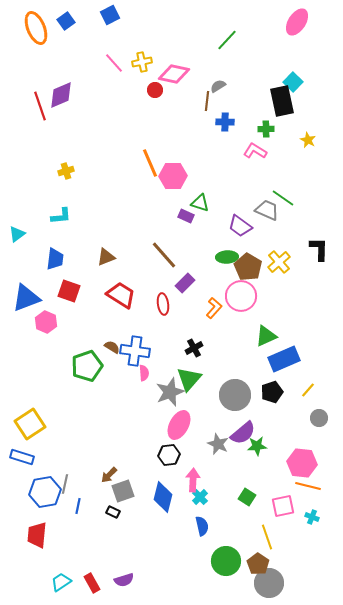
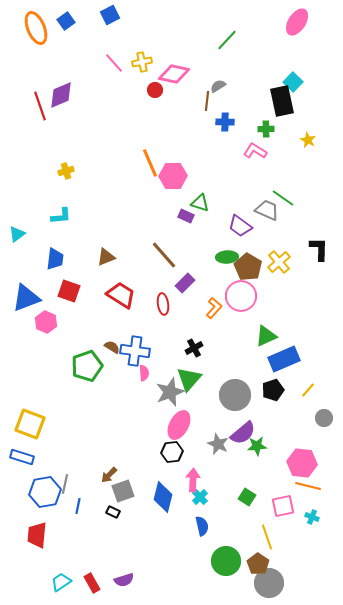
black pentagon at (272, 392): moved 1 px right, 2 px up
gray circle at (319, 418): moved 5 px right
yellow square at (30, 424): rotated 36 degrees counterclockwise
black hexagon at (169, 455): moved 3 px right, 3 px up
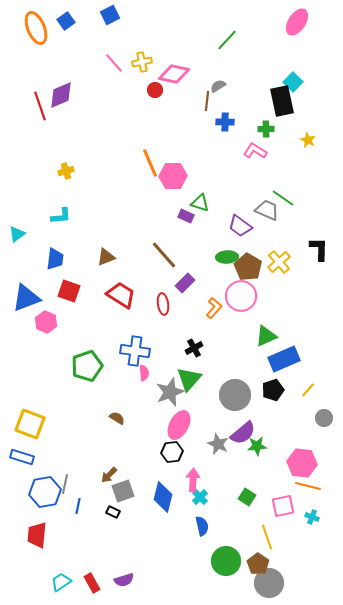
brown semicircle at (112, 347): moved 5 px right, 71 px down
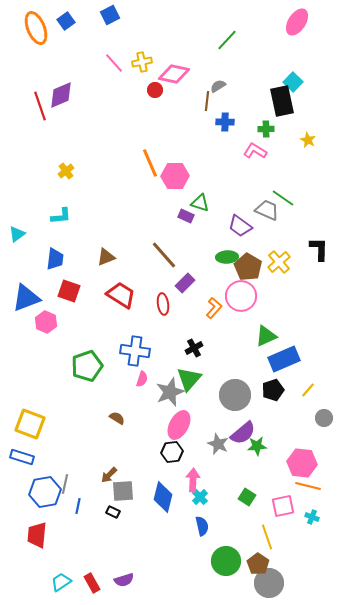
yellow cross at (66, 171): rotated 21 degrees counterclockwise
pink hexagon at (173, 176): moved 2 px right
pink semicircle at (144, 373): moved 2 px left, 6 px down; rotated 21 degrees clockwise
gray square at (123, 491): rotated 15 degrees clockwise
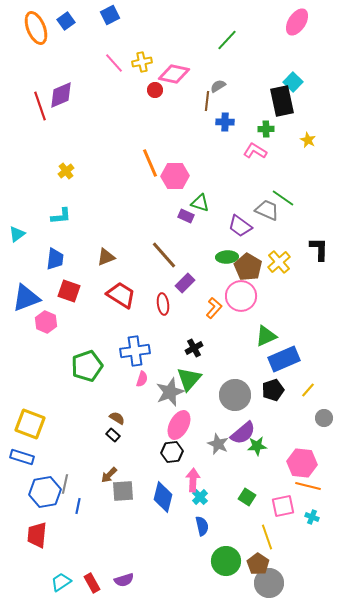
blue cross at (135, 351): rotated 16 degrees counterclockwise
black rectangle at (113, 512): moved 77 px up; rotated 16 degrees clockwise
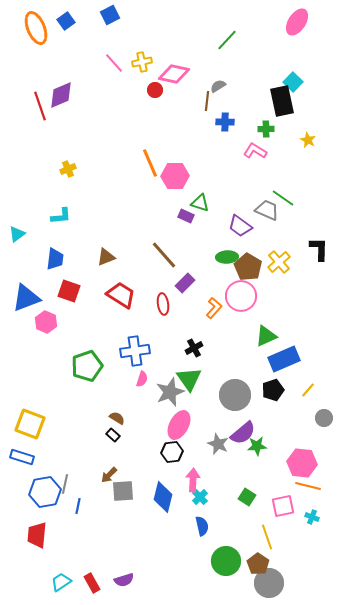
yellow cross at (66, 171): moved 2 px right, 2 px up; rotated 14 degrees clockwise
green triangle at (189, 379): rotated 16 degrees counterclockwise
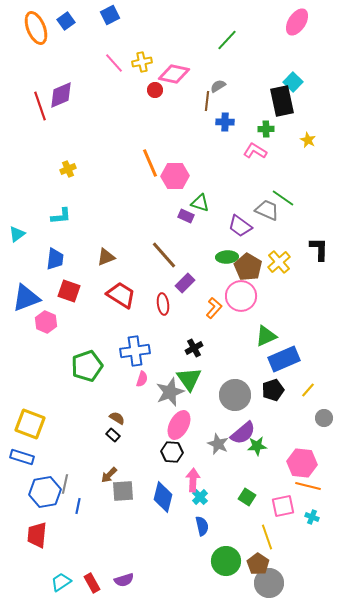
black hexagon at (172, 452): rotated 10 degrees clockwise
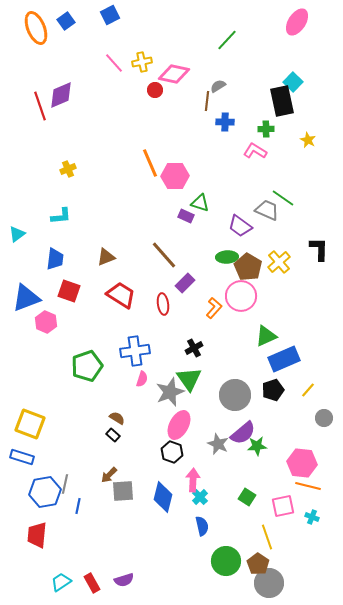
black hexagon at (172, 452): rotated 15 degrees clockwise
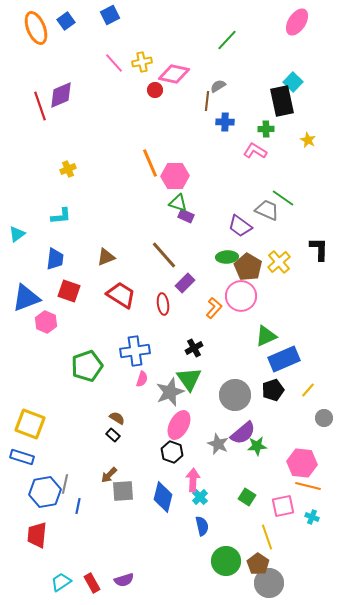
green triangle at (200, 203): moved 22 px left
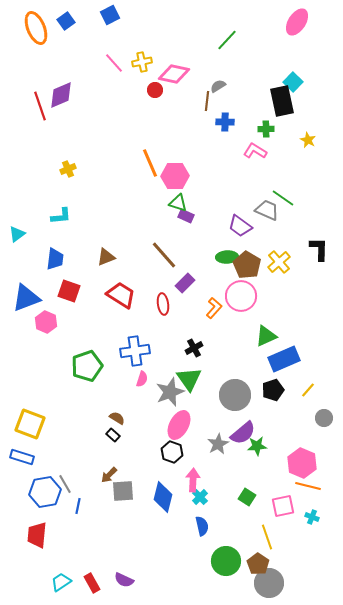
brown pentagon at (248, 267): moved 1 px left, 2 px up
gray star at (218, 444): rotated 20 degrees clockwise
pink hexagon at (302, 463): rotated 16 degrees clockwise
gray line at (65, 484): rotated 42 degrees counterclockwise
purple semicircle at (124, 580): rotated 42 degrees clockwise
